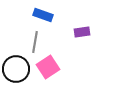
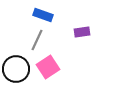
gray line: moved 2 px right, 2 px up; rotated 15 degrees clockwise
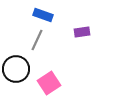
pink square: moved 1 px right, 16 px down
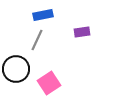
blue rectangle: rotated 30 degrees counterclockwise
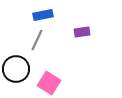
pink square: rotated 25 degrees counterclockwise
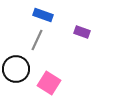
blue rectangle: rotated 30 degrees clockwise
purple rectangle: rotated 28 degrees clockwise
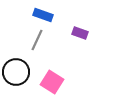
purple rectangle: moved 2 px left, 1 px down
black circle: moved 3 px down
pink square: moved 3 px right, 1 px up
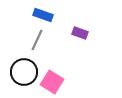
black circle: moved 8 px right
